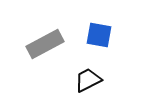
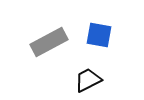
gray rectangle: moved 4 px right, 2 px up
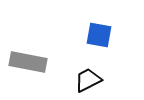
gray rectangle: moved 21 px left, 20 px down; rotated 39 degrees clockwise
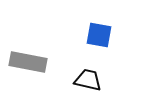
black trapezoid: rotated 40 degrees clockwise
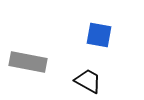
black trapezoid: moved 1 px down; rotated 16 degrees clockwise
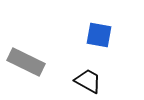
gray rectangle: moved 2 px left; rotated 15 degrees clockwise
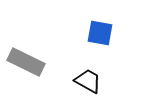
blue square: moved 1 px right, 2 px up
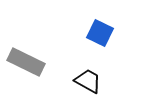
blue square: rotated 16 degrees clockwise
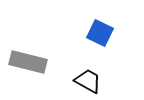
gray rectangle: moved 2 px right; rotated 12 degrees counterclockwise
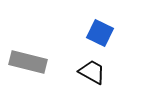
black trapezoid: moved 4 px right, 9 px up
